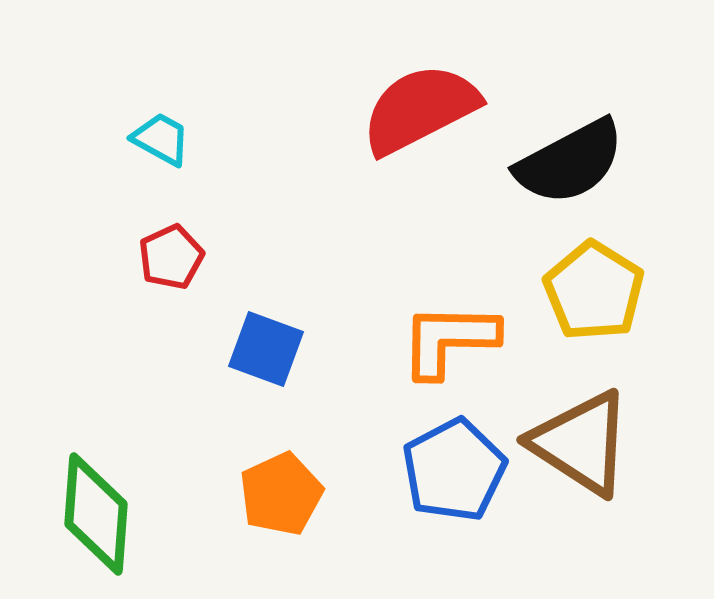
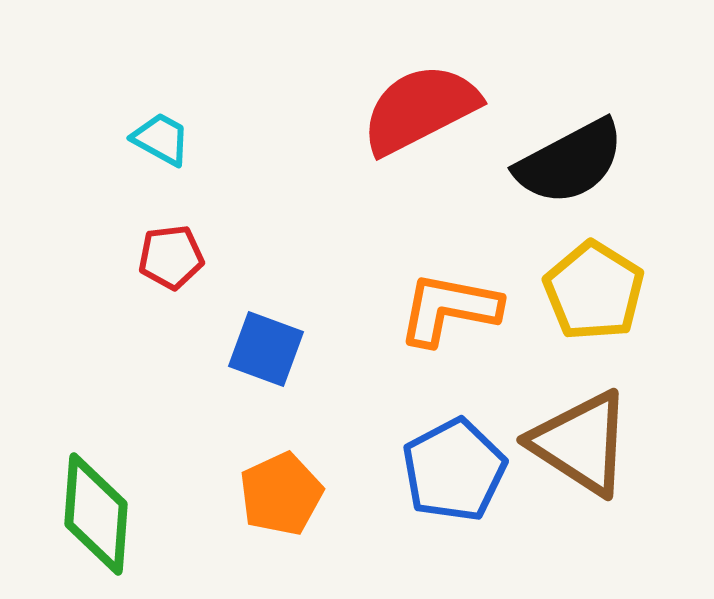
red pentagon: rotated 18 degrees clockwise
orange L-shape: moved 31 px up; rotated 10 degrees clockwise
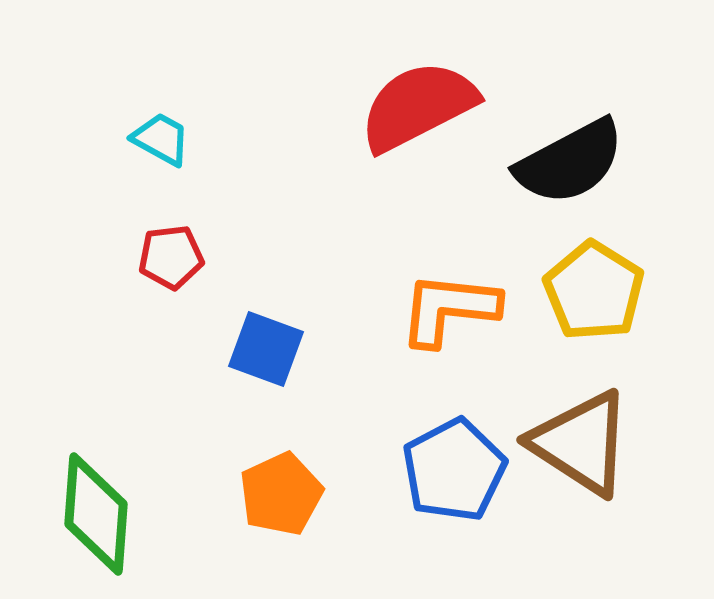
red semicircle: moved 2 px left, 3 px up
orange L-shape: rotated 5 degrees counterclockwise
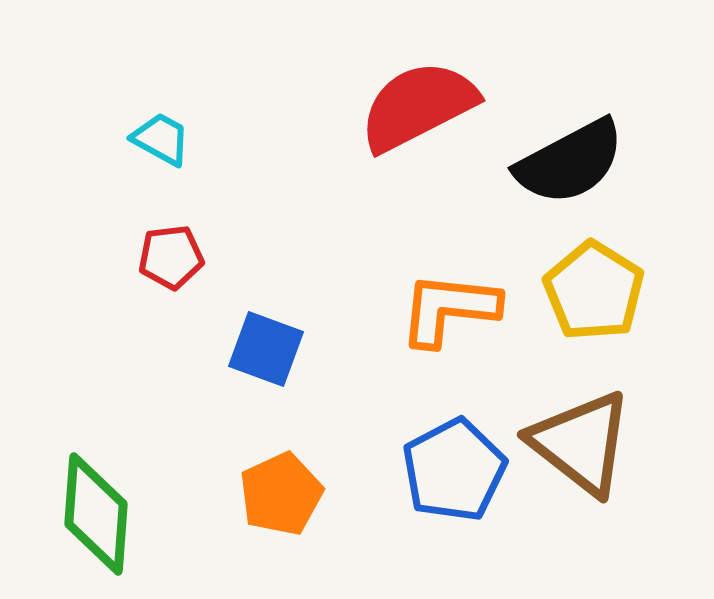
brown triangle: rotated 5 degrees clockwise
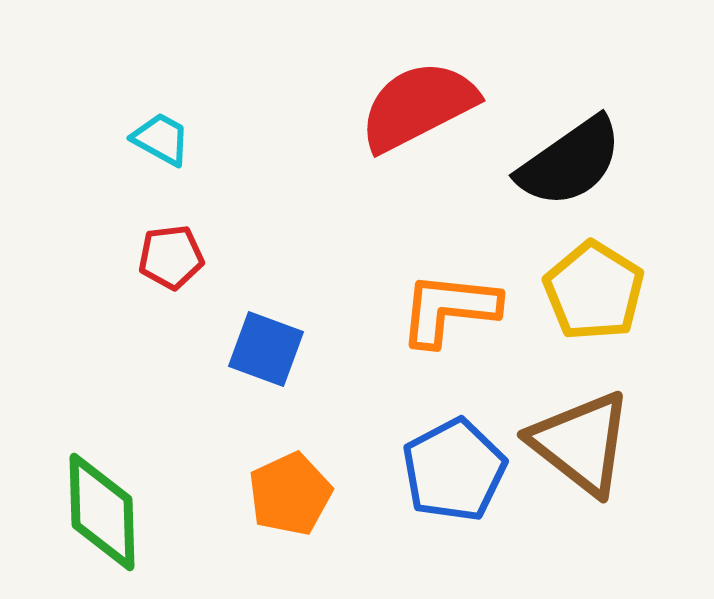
black semicircle: rotated 7 degrees counterclockwise
orange pentagon: moved 9 px right
green diamond: moved 6 px right, 2 px up; rotated 6 degrees counterclockwise
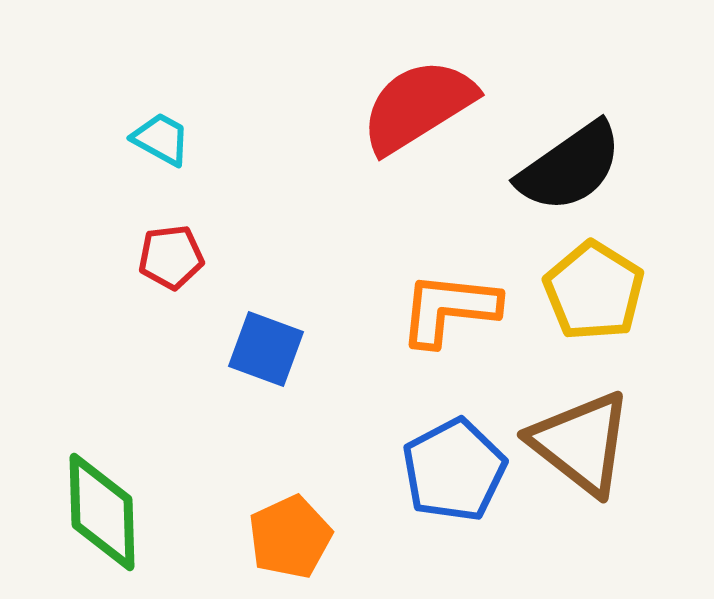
red semicircle: rotated 5 degrees counterclockwise
black semicircle: moved 5 px down
orange pentagon: moved 43 px down
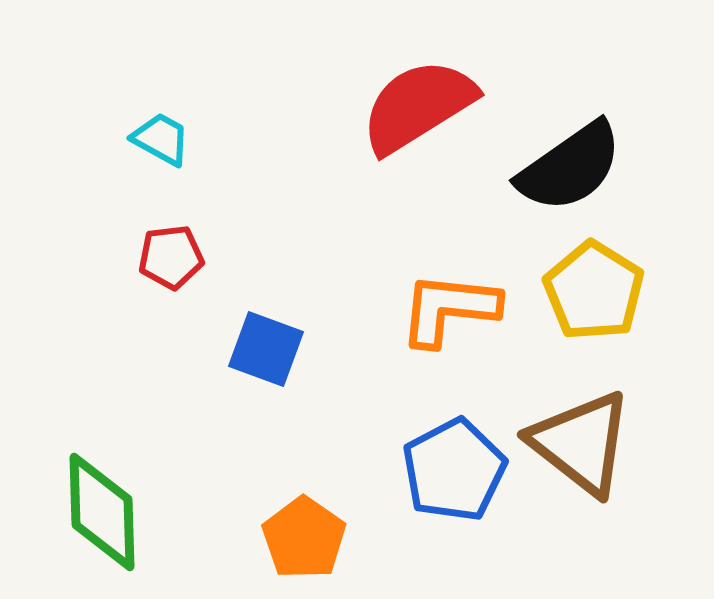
orange pentagon: moved 14 px right, 1 px down; rotated 12 degrees counterclockwise
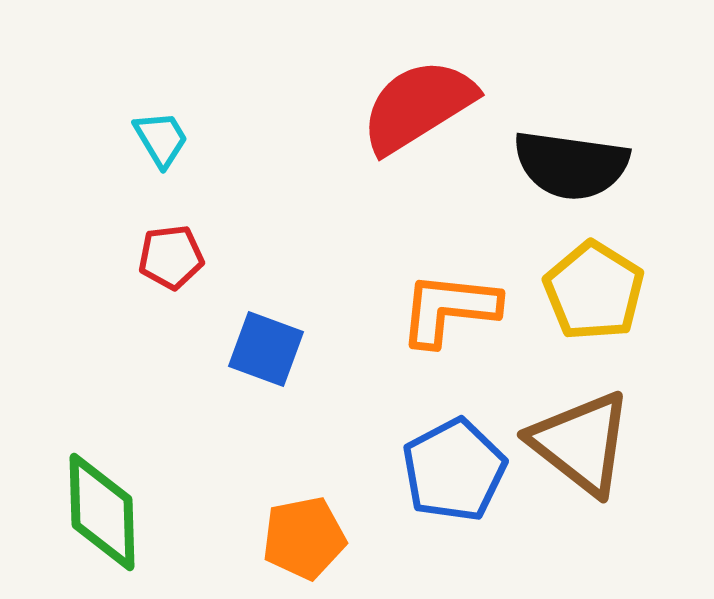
cyan trapezoid: rotated 30 degrees clockwise
black semicircle: moved 1 px right, 2 px up; rotated 43 degrees clockwise
orange pentagon: rotated 26 degrees clockwise
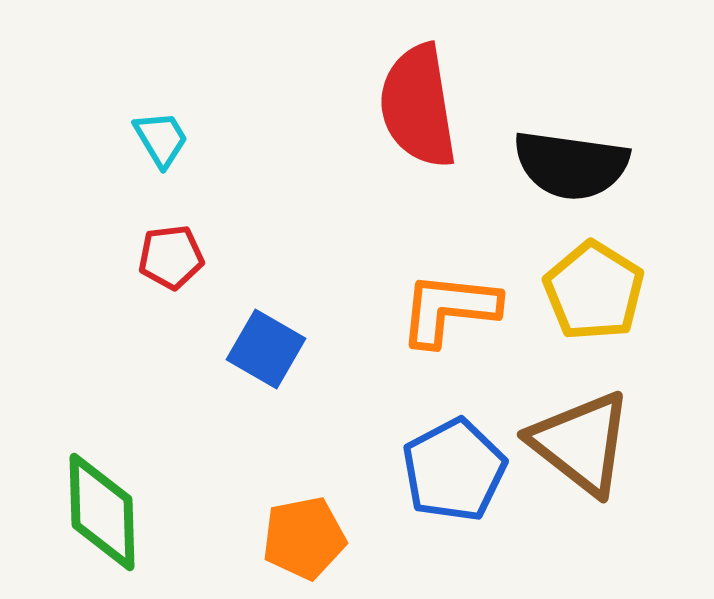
red semicircle: rotated 67 degrees counterclockwise
blue square: rotated 10 degrees clockwise
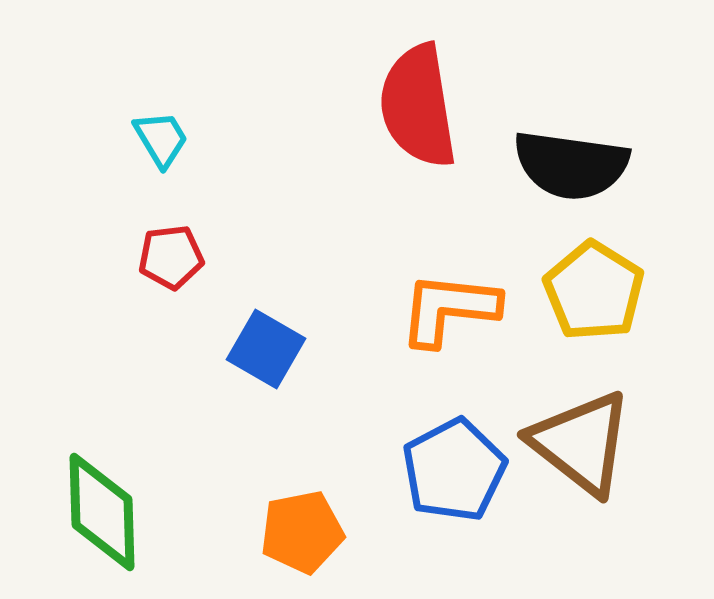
orange pentagon: moved 2 px left, 6 px up
